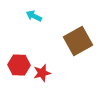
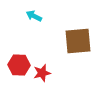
brown square: rotated 24 degrees clockwise
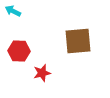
cyan arrow: moved 21 px left, 5 px up
red hexagon: moved 14 px up
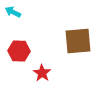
cyan arrow: moved 1 px down
red star: rotated 24 degrees counterclockwise
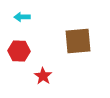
cyan arrow: moved 9 px right, 5 px down; rotated 28 degrees counterclockwise
red star: moved 1 px right, 3 px down
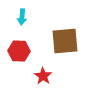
cyan arrow: rotated 84 degrees counterclockwise
brown square: moved 13 px left
